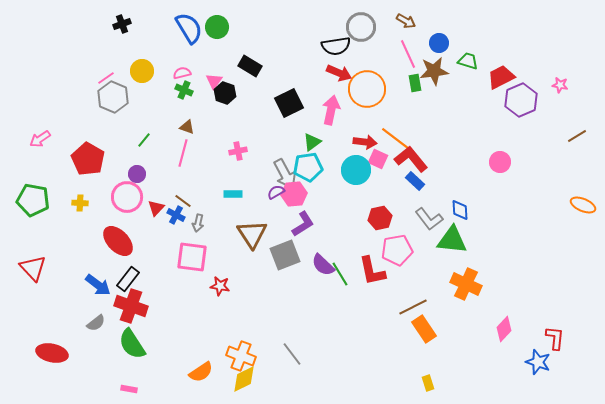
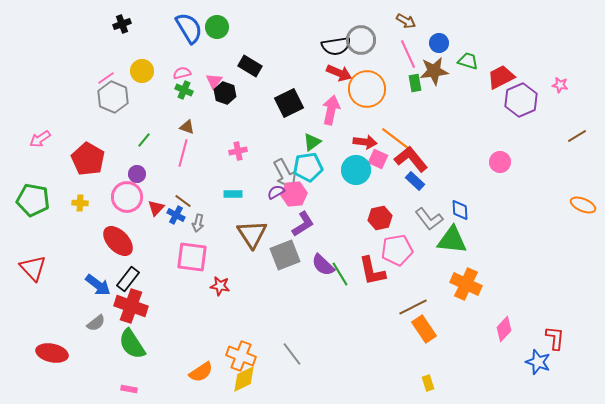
gray circle at (361, 27): moved 13 px down
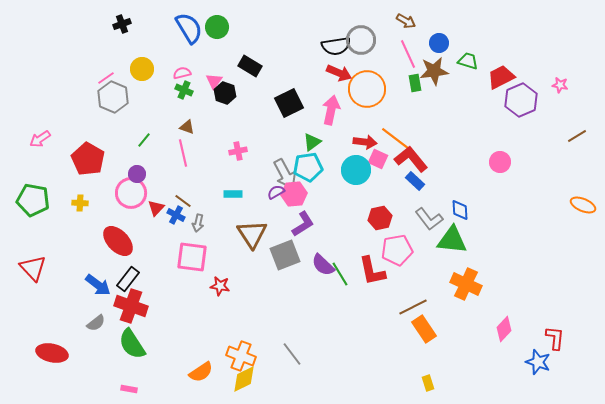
yellow circle at (142, 71): moved 2 px up
pink line at (183, 153): rotated 28 degrees counterclockwise
pink circle at (127, 197): moved 4 px right, 4 px up
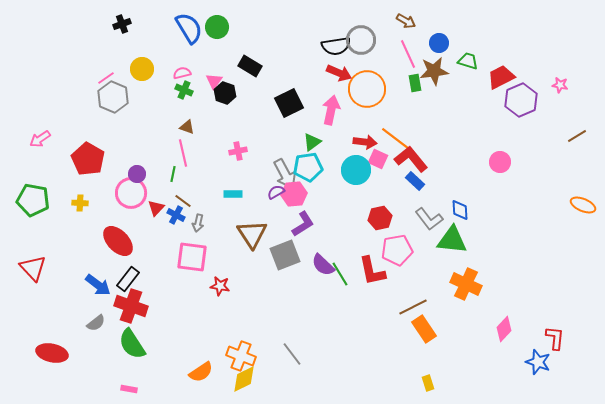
green line at (144, 140): moved 29 px right, 34 px down; rotated 28 degrees counterclockwise
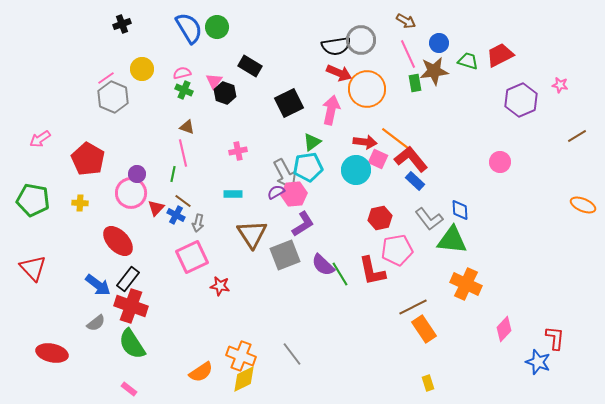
red trapezoid at (501, 77): moved 1 px left, 22 px up
pink square at (192, 257): rotated 32 degrees counterclockwise
pink rectangle at (129, 389): rotated 28 degrees clockwise
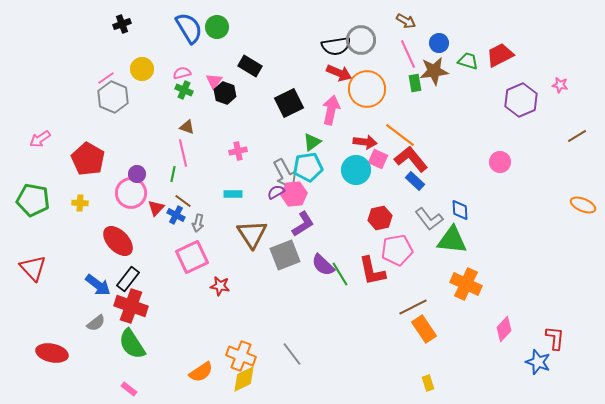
orange line at (396, 139): moved 4 px right, 4 px up
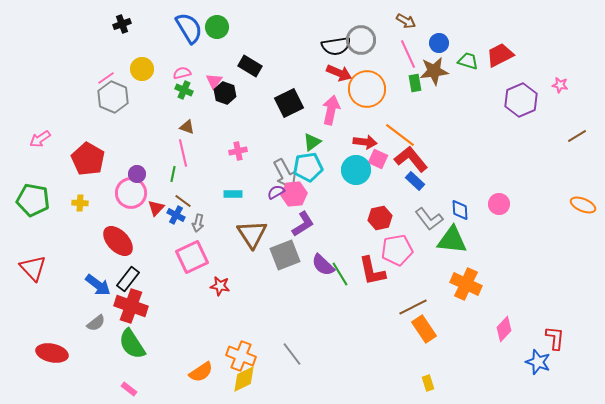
pink circle at (500, 162): moved 1 px left, 42 px down
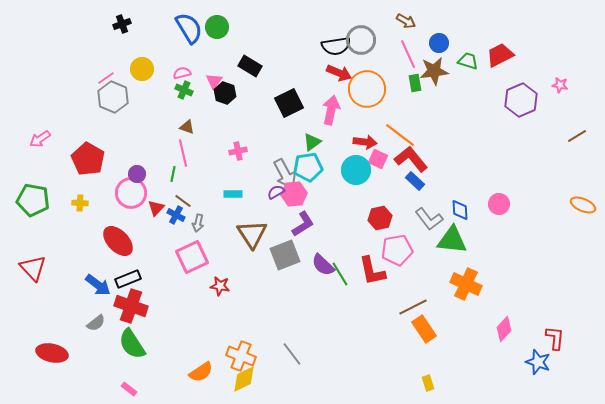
black rectangle at (128, 279): rotated 30 degrees clockwise
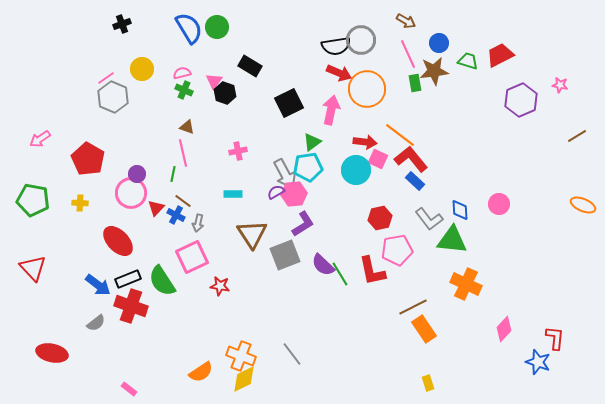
green semicircle at (132, 344): moved 30 px right, 63 px up
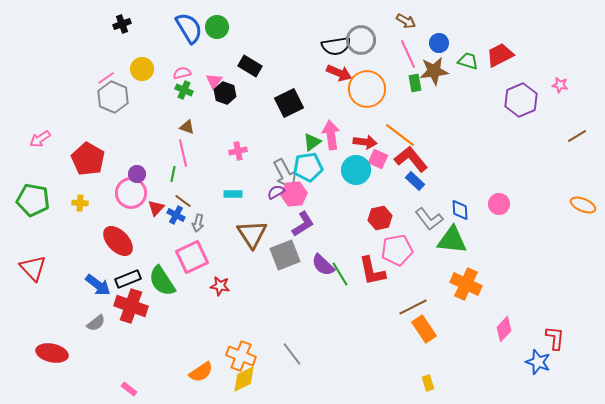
pink arrow at (331, 110): moved 25 px down; rotated 20 degrees counterclockwise
